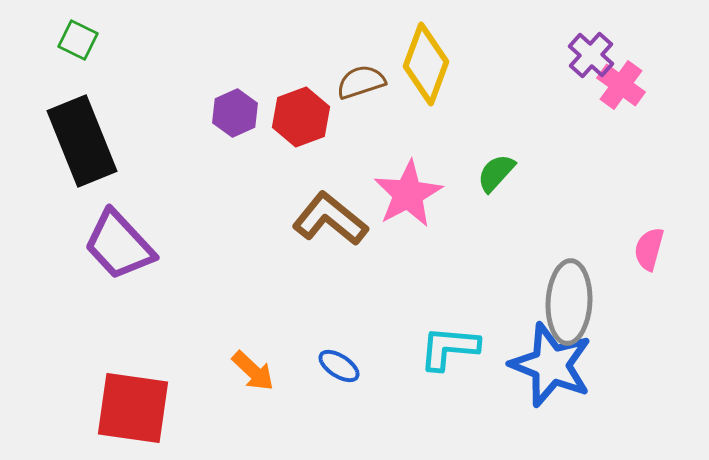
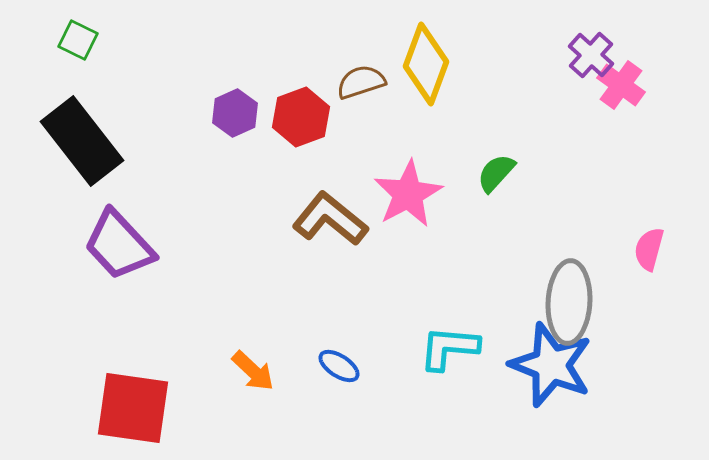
black rectangle: rotated 16 degrees counterclockwise
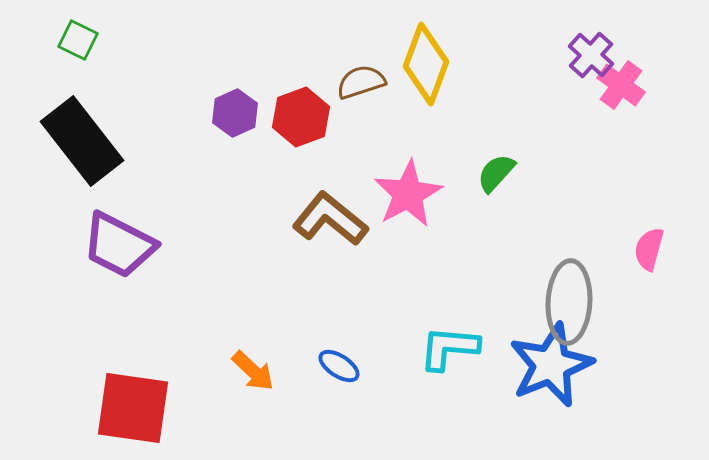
purple trapezoid: rotated 20 degrees counterclockwise
blue star: rotated 28 degrees clockwise
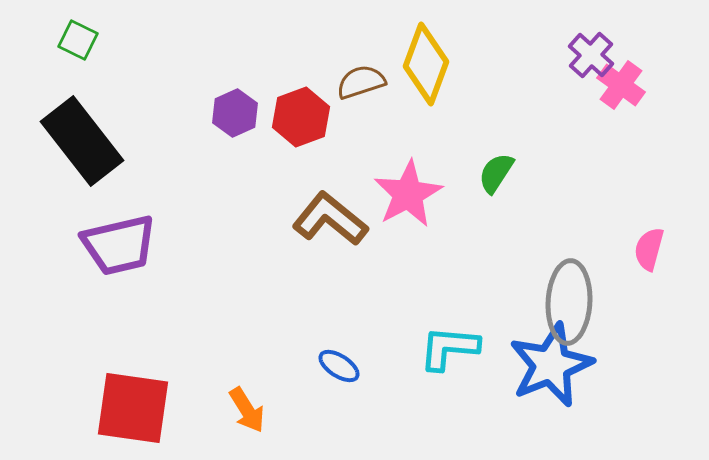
green semicircle: rotated 9 degrees counterclockwise
purple trapezoid: rotated 40 degrees counterclockwise
orange arrow: moved 6 px left, 39 px down; rotated 15 degrees clockwise
